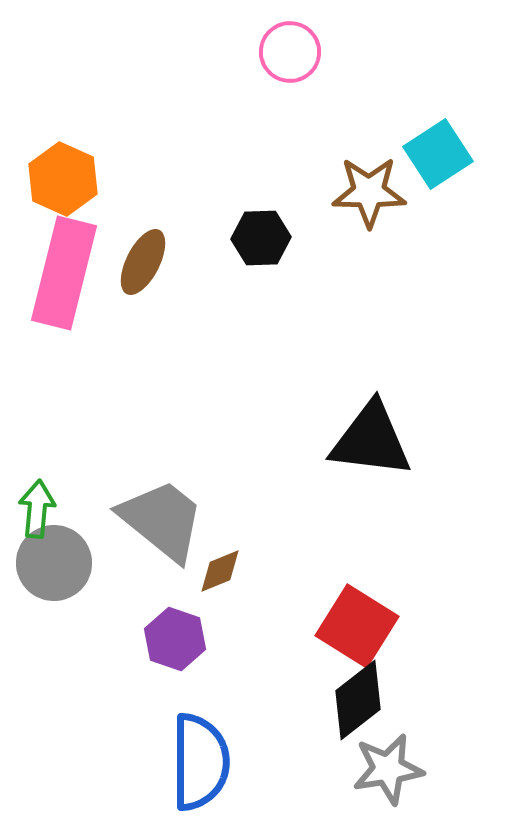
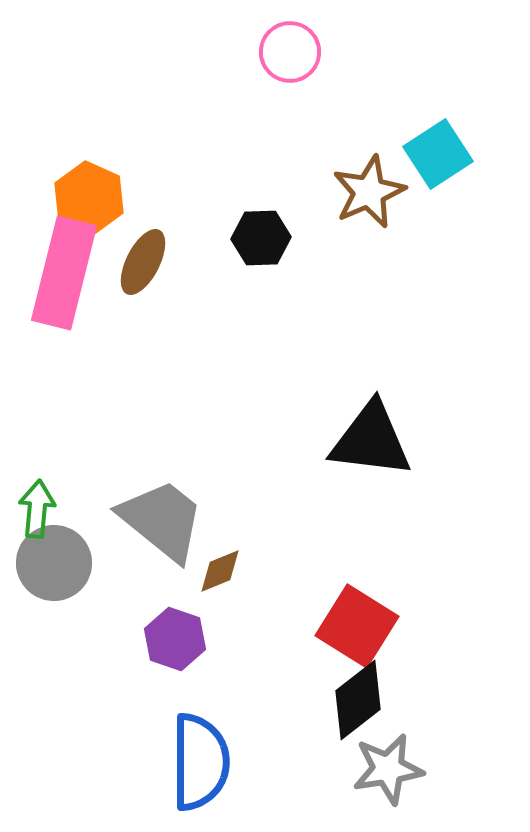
orange hexagon: moved 26 px right, 19 px down
brown star: rotated 24 degrees counterclockwise
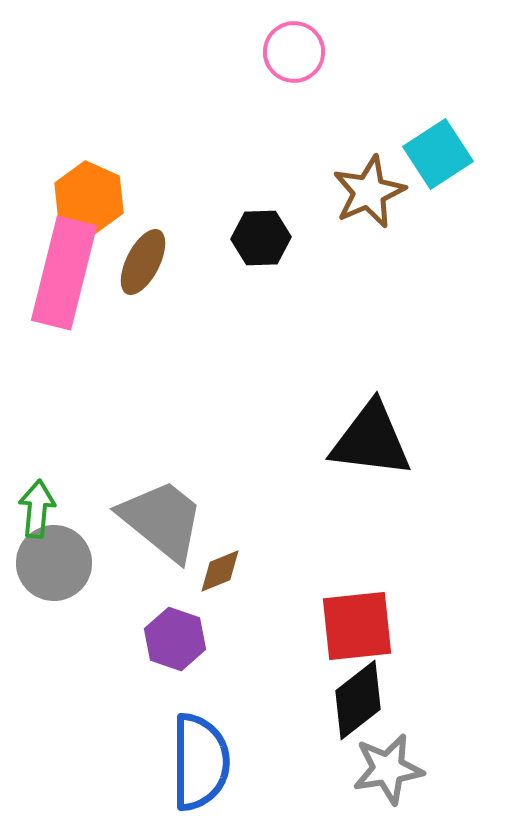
pink circle: moved 4 px right
red square: rotated 38 degrees counterclockwise
